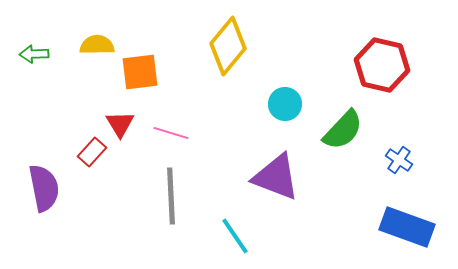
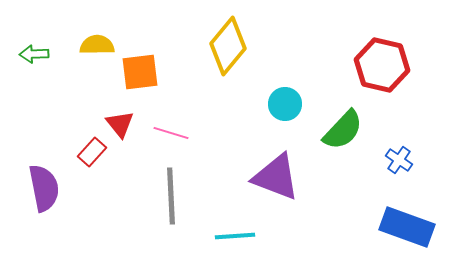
red triangle: rotated 8 degrees counterclockwise
cyan line: rotated 60 degrees counterclockwise
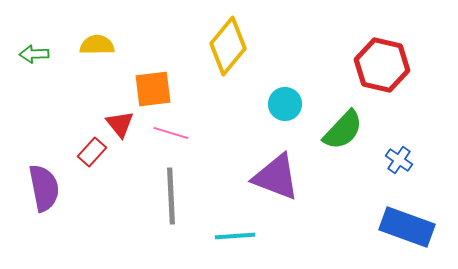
orange square: moved 13 px right, 17 px down
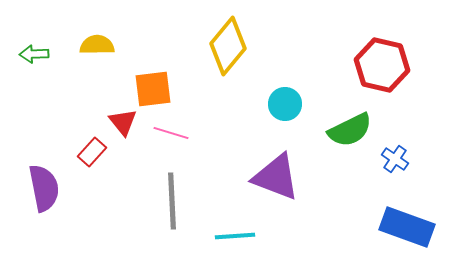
red triangle: moved 3 px right, 2 px up
green semicircle: moved 7 px right; rotated 21 degrees clockwise
blue cross: moved 4 px left, 1 px up
gray line: moved 1 px right, 5 px down
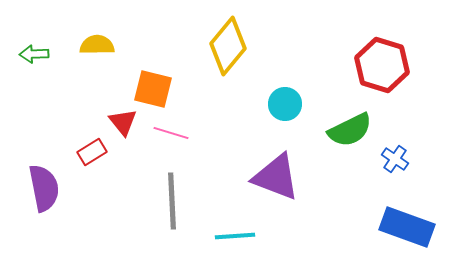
red hexagon: rotated 4 degrees clockwise
orange square: rotated 21 degrees clockwise
red rectangle: rotated 16 degrees clockwise
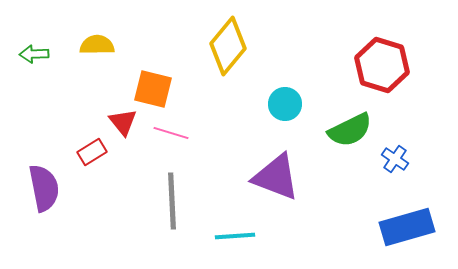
blue rectangle: rotated 36 degrees counterclockwise
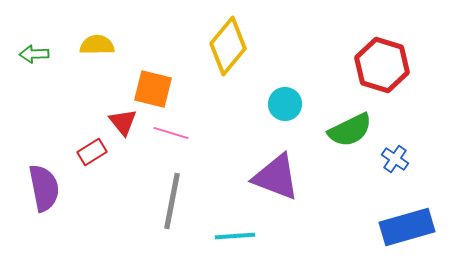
gray line: rotated 14 degrees clockwise
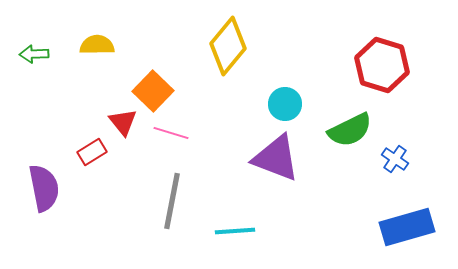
orange square: moved 2 px down; rotated 30 degrees clockwise
purple triangle: moved 19 px up
cyan line: moved 5 px up
